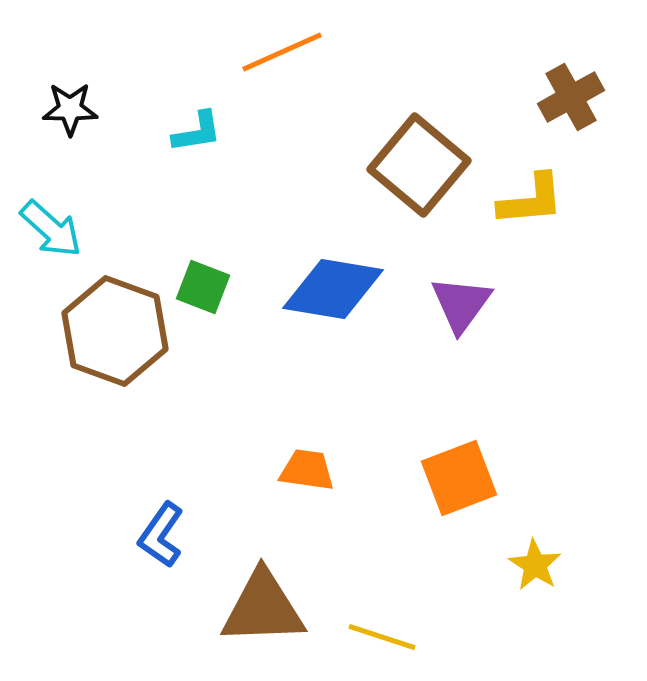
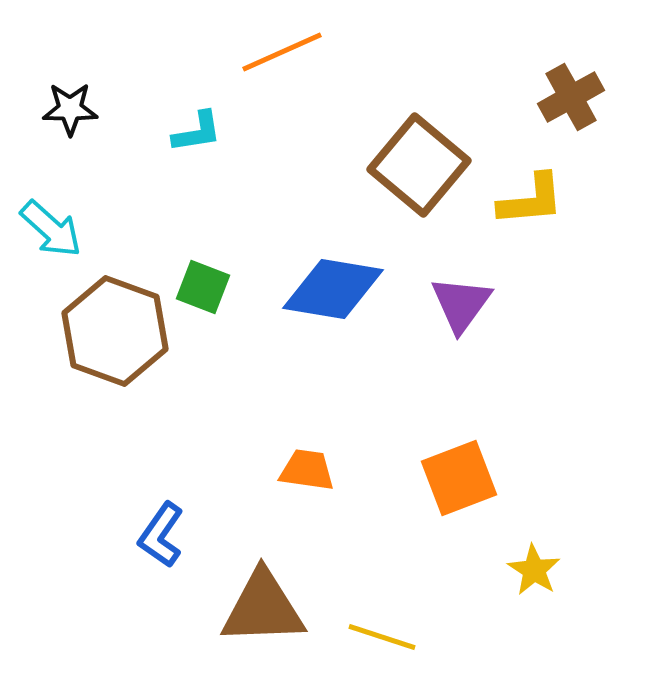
yellow star: moved 1 px left, 5 px down
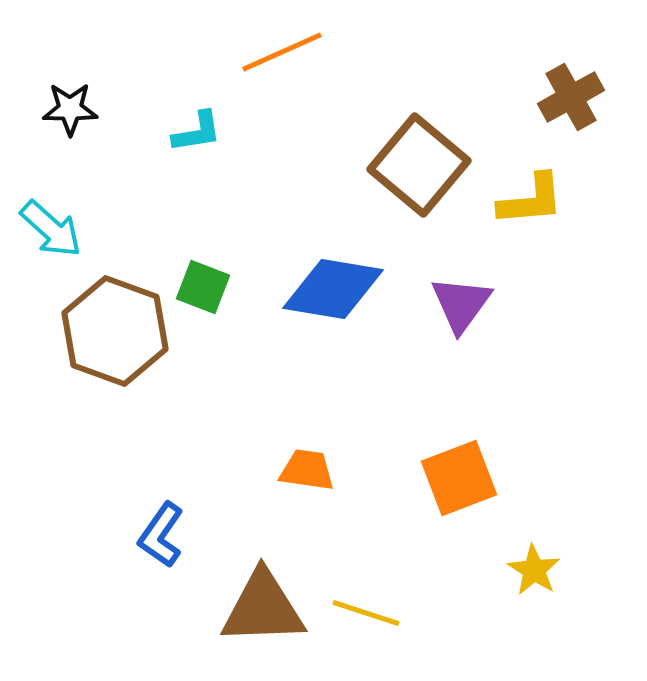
yellow line: moved 16 px left, 24 px up
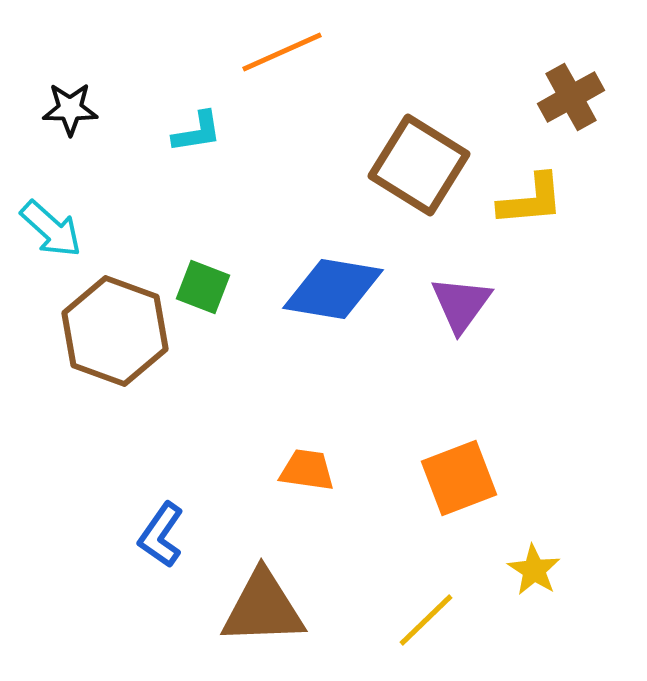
brown square: rotated 8 degrees counterclockwise
yellow line: moved 60 px right, 7 px down; rotated 62 degrees counterclockwise
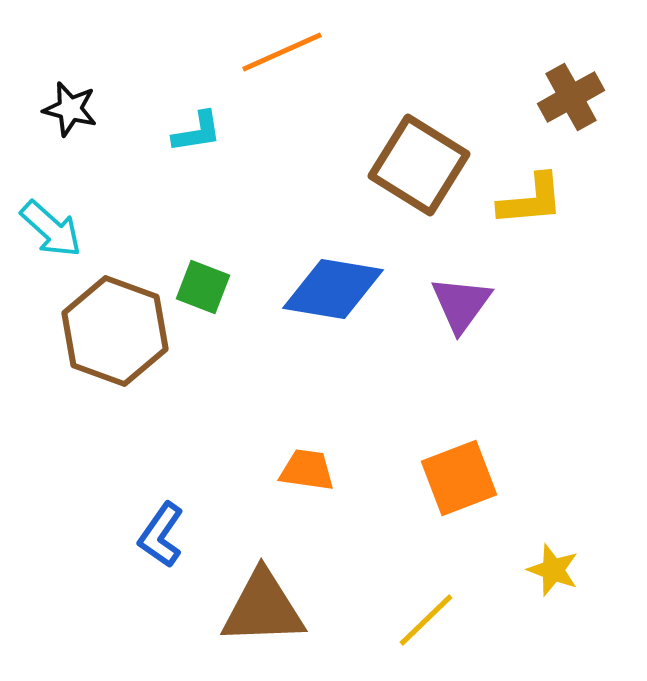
black star: rotated 14 degrees clockwise
yellow star: moved 19 px right; rotated 12 degrees counterclockwise
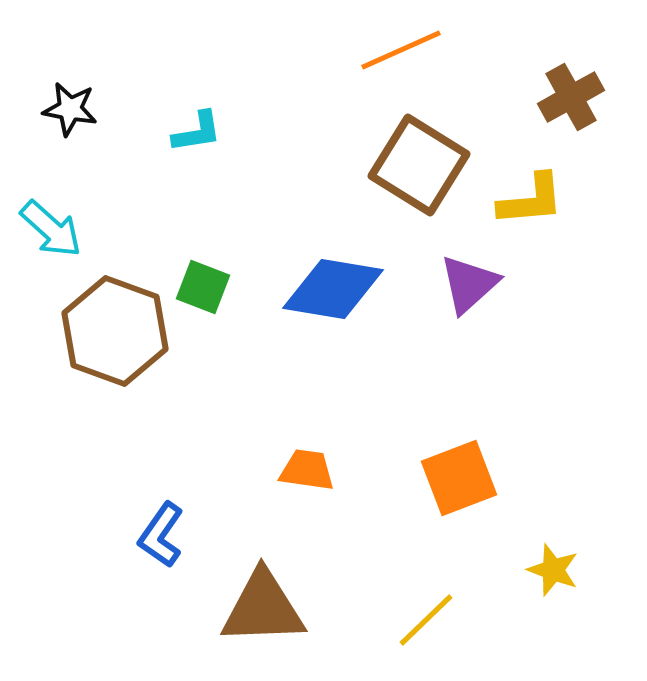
orange line: moved 119 px right, 2 px up
black star: rotated 4 degrees counterclockwise
purple triangle: moved 8 px right, 20 px up; rotated 12 degrees clockwise
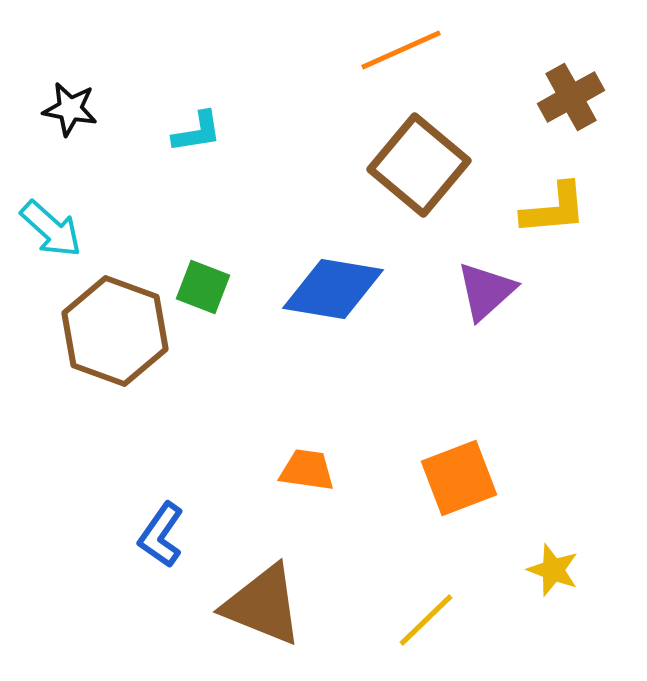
brown square: rotated 8 degrees clockwise
yellow L-shape: moved 23 px right, 9 px down
purple triangle: moved 17 px right, 7 px down
brown triangle: moved 3 px up; rotated 24 degrees clockwise
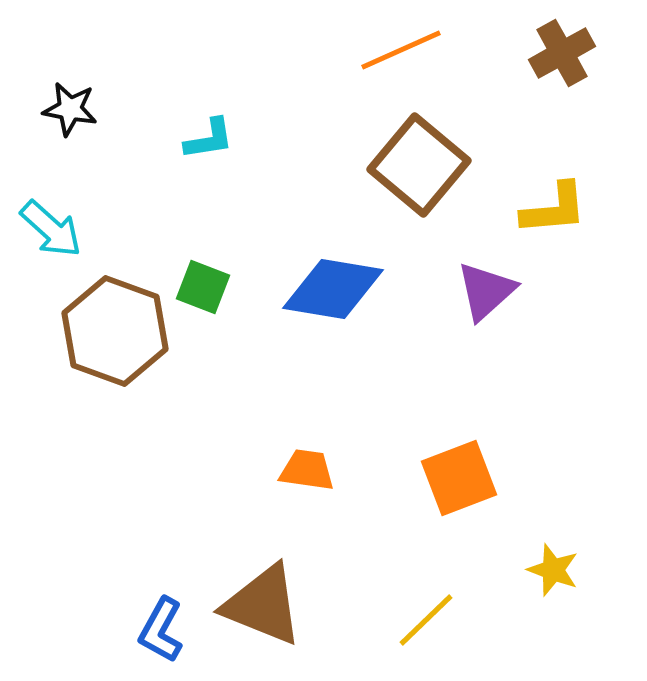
brown cross: moved 9 px left, 44 px up
cyan L-shape: moved 12 px right, 7 px down
blue L-shape: moved 95 px down; rotated 6 degrees counterclockwise
